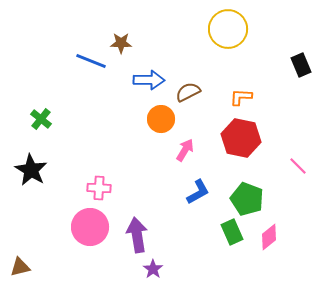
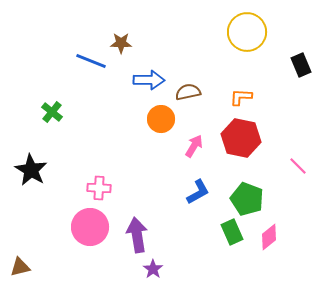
yellow circle: moved 19 px right, 3 px down
brown semicircle: rotated 15 degrees clockwise
green cross: moved 11 px right, 7 px up
pink arrow: moved 9 px right, 4 px up
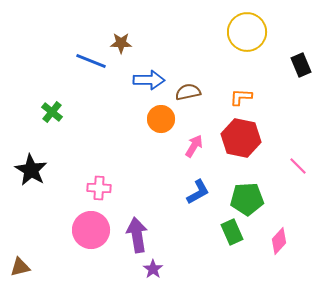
green pentagon: rotated 24 degrees counterclockwise
pink circle: moved 1 px right, 3 px down
pink diamond: moved 10 px right, 4 px down; rotated 8 degrees counterclockwise
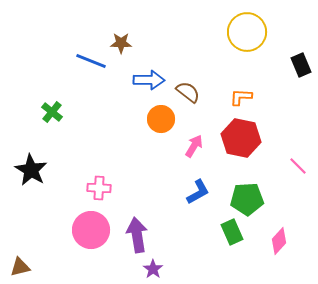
brown semicircle: rotated 50 degrees clockwise
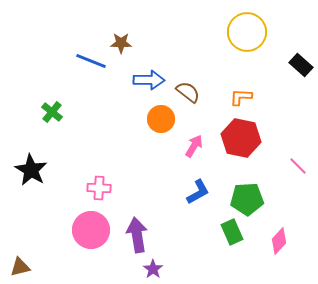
black rectangle: rotated 25 degrees counterclockwise
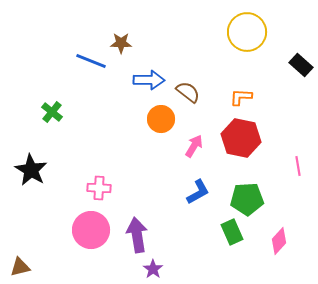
pink line: rotated 36 degrees clockwise
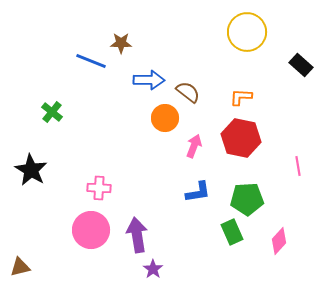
orange circle: moved 4 px right, 1 px up
pink arrow: rotated 10 degrees counterclockwise
blue L-shape: rotated 20 degrees clockwise
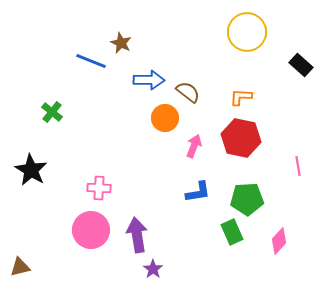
brown star: rotated 25 degrees clockwise
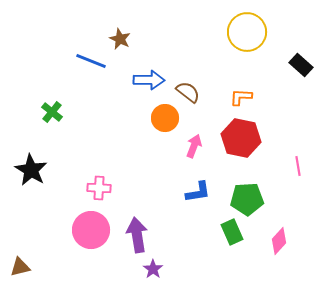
brown star: moved 1 px left, 4 px up
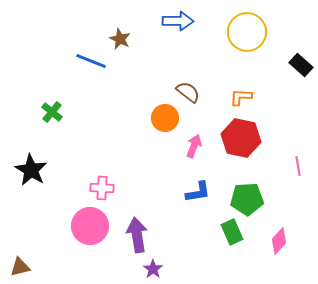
blue arrow: moved 29 px right, 59 px up
pink cross: moved 3 px right
pink circle: moved 1 px left, 4 px up
